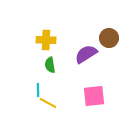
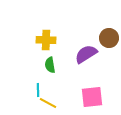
pink square: moved 2 px left, 1 px down
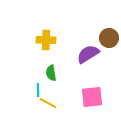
purple semicircle: moved 2 px right
green semicircle: moved 1 px right, 8 px down
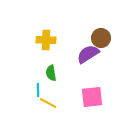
brown circle: moved 8 px left
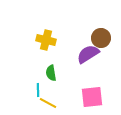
yellow cross: rotated 12 degrees clockwise
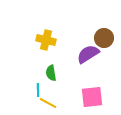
brown circle: moved 3 px right
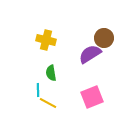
purple semicircle: moved 2 px right
pink square: rotated 15 degrees counterclockwise
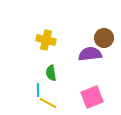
purple semicircle: rotated 25 degrees clockwise
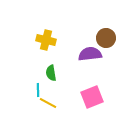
brown circle: moved 2 px right
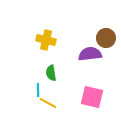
pink square: rotated 35 degrees clockwise
